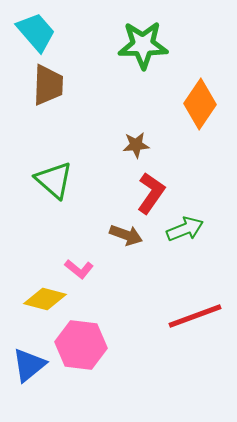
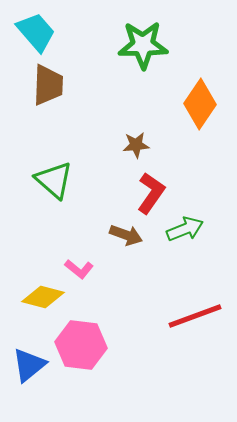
yellow diamond: moved 2 px left, 2 px up
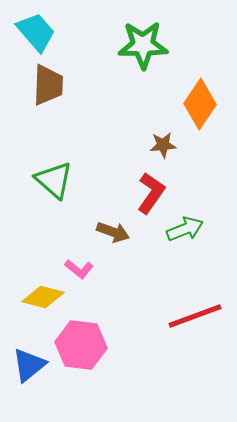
brown star: moved 27 px right
brown arrow: moved 13 px left, 3 px up
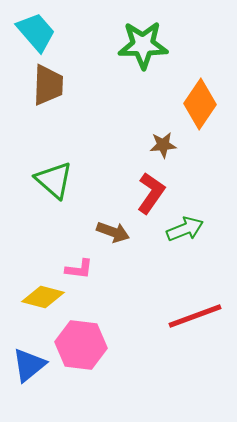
pink L-shape: rotated 32 degrees counterclockwise
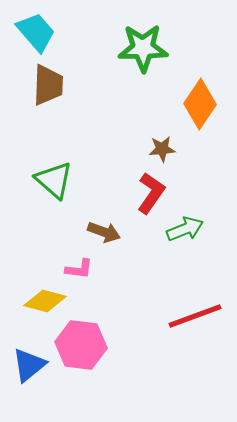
green star: moved 3 px down
brown star: moved 1 px left, 4 px down
brown arrow: moved 9 px left
yellow diamond: moved 2 px right, 4 px down
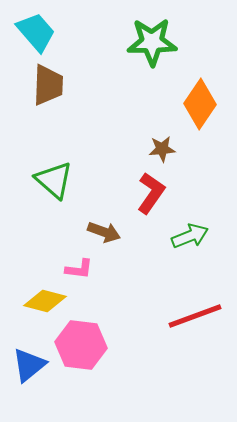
green star: moved 9 px right, 6 px up
green arrow: moved 5 px right, 7 px down
